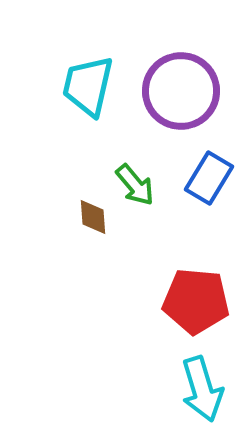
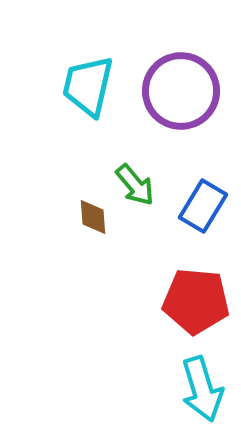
blue rectangle: moved 6 px left, 28 px down
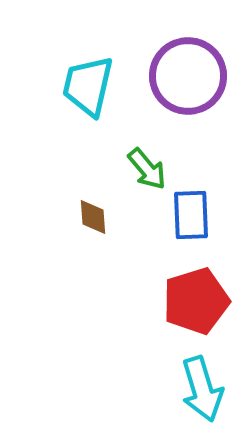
purple circle: moved 7 px right, 15 px up
green arrow: moved 12 px right, 16 px up
blue rectangle: moved 12 px left, 9 px down; rotated 33 degrees counterclockwise
red pentagon: rotated 22 degrees counterclockwise
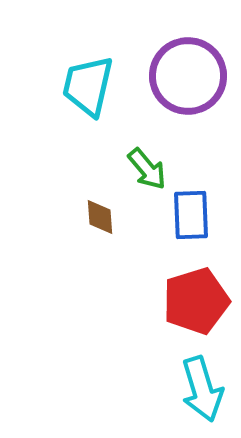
brown diamond: moved 7 px right
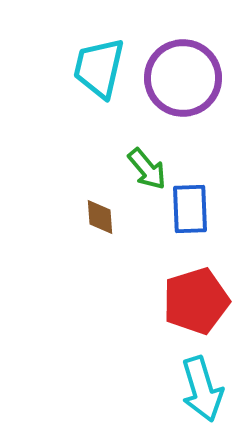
purple circle: moved 5 px left, 2 px down
cyan trapezoid: moved 11 px right, 18 px up
blue rectangle: moved 1 px left, 6 px up
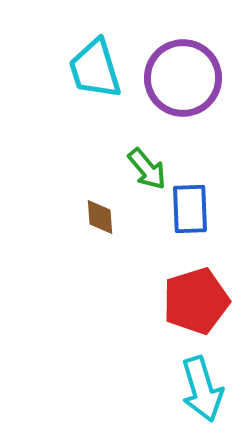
cyan trapezoid: moved 4 px left, 1 px down; rotated 30 degrees counterclockwise
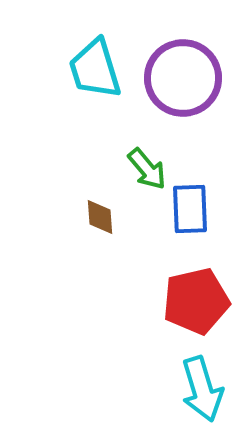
red pentagon: rotated 4 degrees clockwise
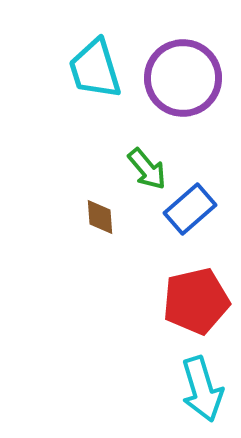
blue rectangle: rotated 51 degrees clockwise
